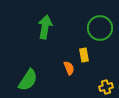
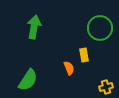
green arrow: moved 11 px left
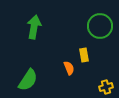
green circle: moved 2 px up
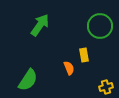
green arrow: moved 6 px right, 2 px up; rotated 25 degrees clockwise
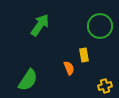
yellow cross: moved 1 px left, 1 px up
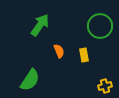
orange semicircle: moved 10 px left, 17 px up
green semicircle: moved 2 px right
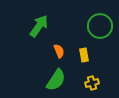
green arrow: moved 1 px left, 1 px down
green semicircle: moved 26 px right
yellow cross: moved 13 px left, 3 px up
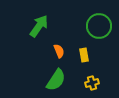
green circle: moved 1 px left
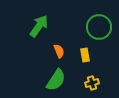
green circle: moved 1 px down
yellow rectangle: moved 1 px right
